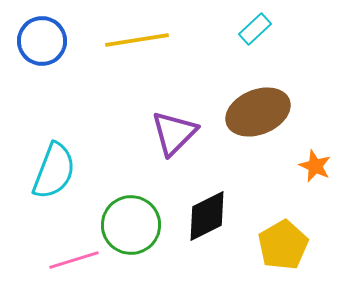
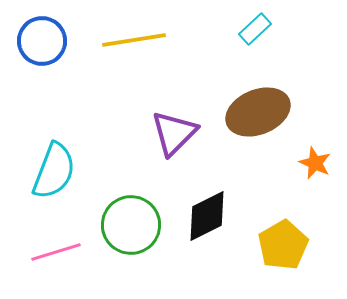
yellow line: moved 3 px left
orange star: moved 3 px up
pink line: moved 18 px left, 8 px up
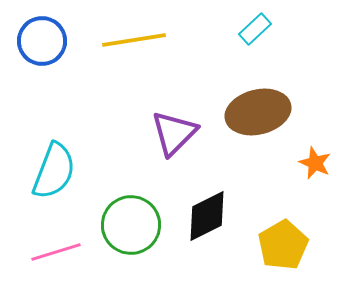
brown ellipse: rotated 8 degrees clockwise
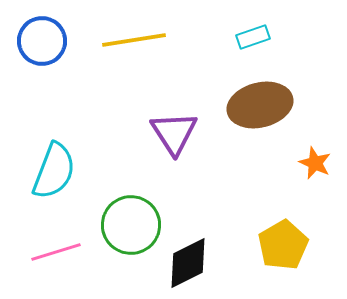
cyan rectangle: moved 2 px left, 8 px down; rotated 24 degrees clockwise
brown ellipse: moved 2 px right, 7 px up
purple triangle: rotated 18 degrees counterclockwise
black diamond: moved 19 px left, 47 px down
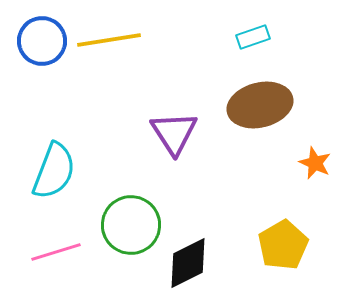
yellow line: moved 25 px left
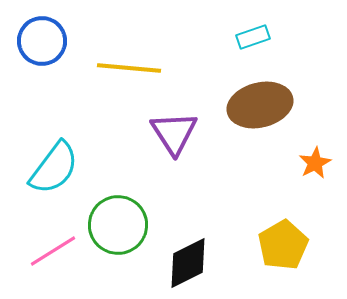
yellow line: moved 20 px right, 28 px down; rotated 14 degrees clockwise
orange star: rotated 20 degrees clockwise
cyan semicircle: moved 3 px up; rotated 16 degrees clockwise
green circle: moved 13 px left
pink line: moved 3 px left, 1 px up; rotated 15 degrees counterclockwise
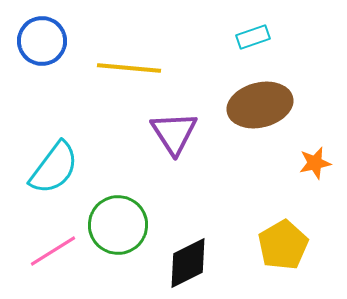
orange star: rotated 16 degrees clockwise
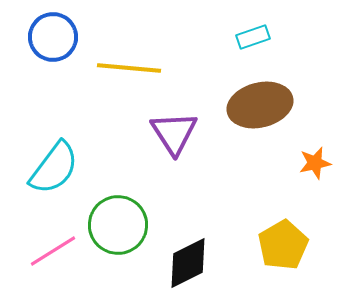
blue circle: moved 11 px right, 4 px up
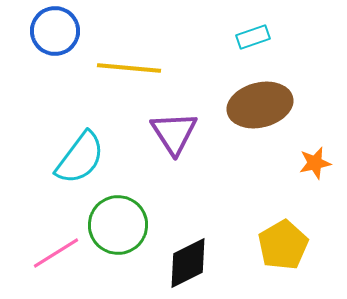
blue circle: moved 2 px right, 6 px up
cyan semicircle: moved 26 px right, 10 px up
pink line: moved 3 px right, 2 px down
